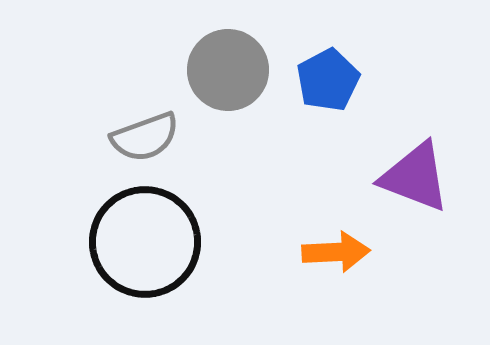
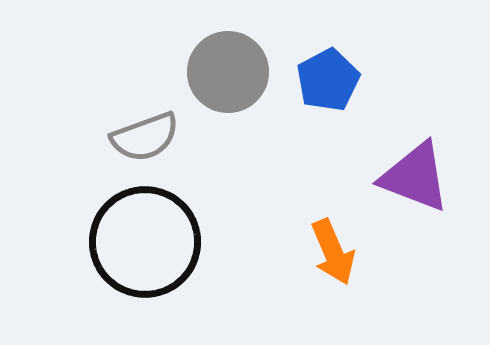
gray circle: moved 2 px down
orange arrow: moved 3 px left; rotated 70 degrees clockwise
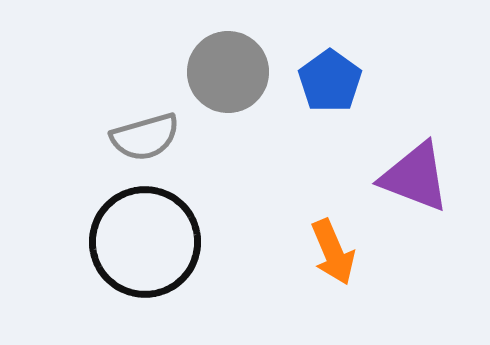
blue pentagon: moved 2 px right, 1 px down; rotated 8 degrees counterclockwise
gray semicircle: rotated 4 degrees clockwise
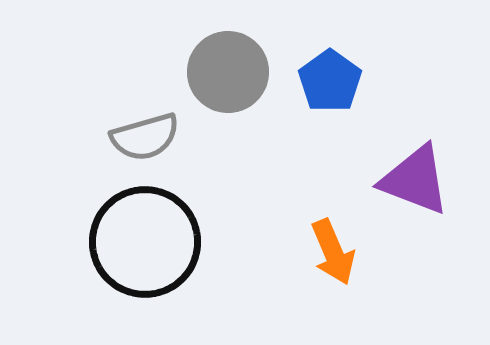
purple triangle: moved 3 px down
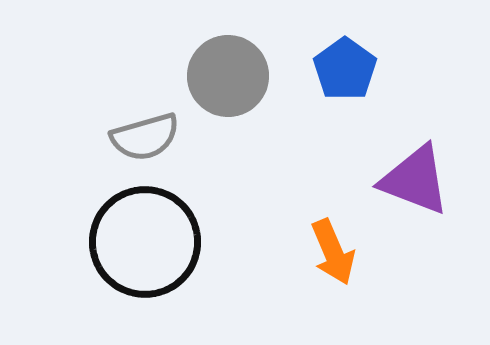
gray circle: moved 4 px down
blue pentagon: moved 15 px right, 12 px up
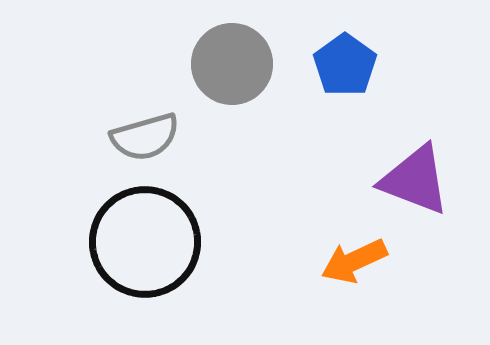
blue pentagon: moved 4 px up
gray circle: moved 4 px right, 12 px up
orange arrow: moved 21 px right, 9 px down; rotated 88 degrees clockwise
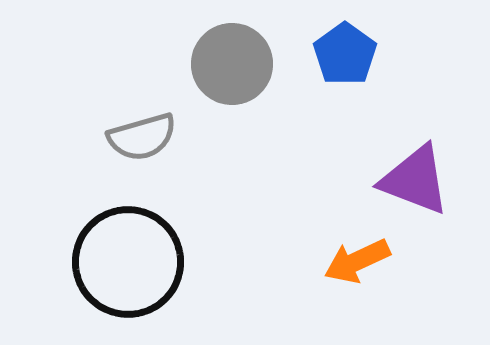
blue pentagon: moved 11 px up
gray semicircle: moved 3 px left
black circle: moved 17 px left, 20 px down
orange arrow: moved 3 px right
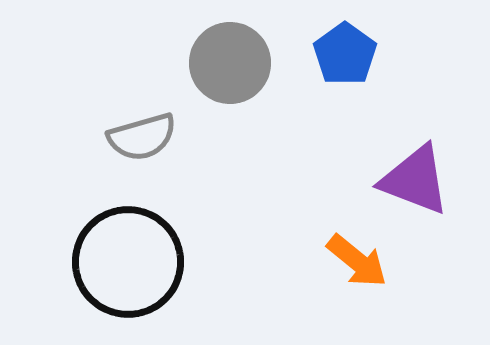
gray circle: moved 2 px left, 1 px up
orange arrow: rotated 116 degrees counterclockwise
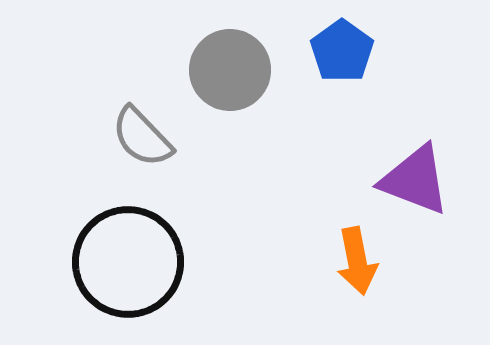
blue pentagon: moved 3 px left, 3 px up
gray circle: moved 7 px down
gray semicircle: rotated 62 degrees clockwise
orange arrow: rotated 40 degrees clockwise
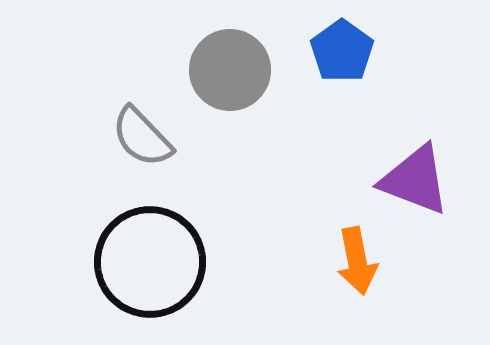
black circle: moved 22 px right
